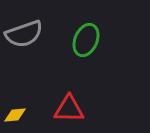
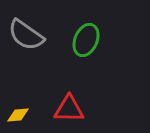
gray semicircle: moved 2 px right, 1 px down; rotated 54 degrees clockwise
yellow diamond: moved 3 px right
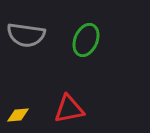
gray semicircle: rotated 27 degrees counterclockwise
red triangle: rotated 12 degrees counterclockwise
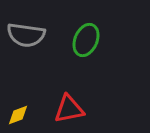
yellow diamond: rotated 15 degrees counterclockwise
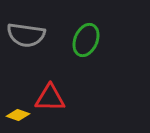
red triangle: moved 19 px left, 11 px up; rotated 12 degrees clockwise
yellow diamond: rotated 40 degrees clockwise
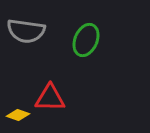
gray semicircle: moved 4 px up
